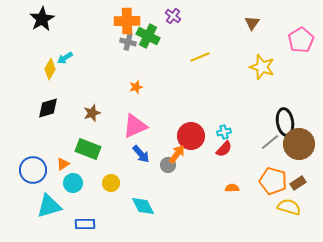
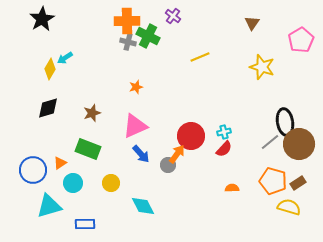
orange triangle: moved 3 px left, 1 px up
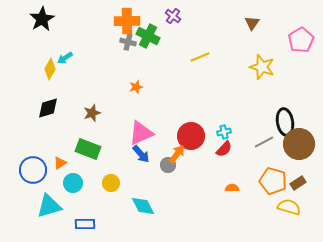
pink triangle: moved 6 px right, 7 px down
gray line: moved 6 px left; rotated 12 degrees clockwise
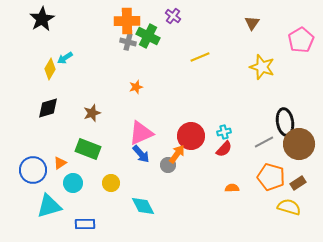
orange pentagon: moved 2 px left, 4 px up
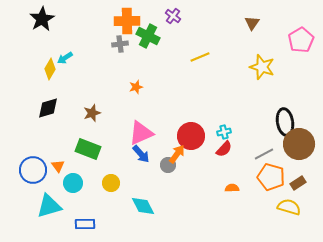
gray cross: moved 8 px left, 2 px down; rotated 21 degrees counterclockwise
gray line: moved 12 px down
orange triangle: moved 2 px left, 3 px down; rotated 32 degrees counterclockwise
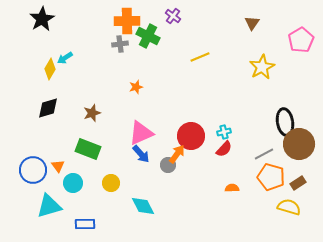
yellow star: rotated 25 degrees clockwise
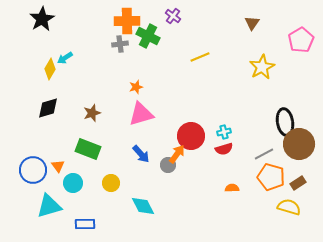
pink triangle: moved 19 px up; rotated 8 degrees clockwise
red semicircle: rotated 30 degrees clockwise
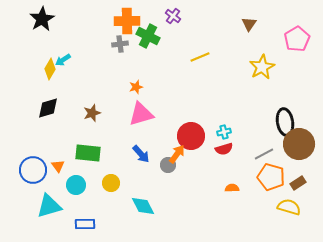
brown triangle: moved 3 px left, 1 px down
pink pentagon: moved 4 px left, 1 px up
cyan arrow: moved 2 px left, 2 px down
green rectangle: moved 4 px down; rotated 15 degrees counterclockwise
cyan circle: moved 3 px right, 2 px down
